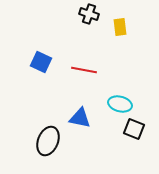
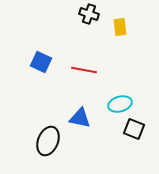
cyan ellipse: rotated 30 degrees counterclockwise
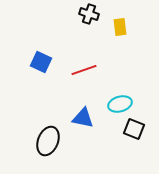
red line: rotated 30 degrees counterclockwise
blue triangle: moved 3 px right
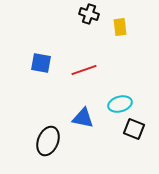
blue square: moved 1 px down; rotated 15 degrees counterclockwise
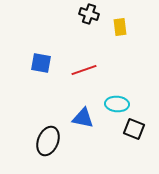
cyan ellipse: moved 3 px left; rotated 20 degrees clockwise
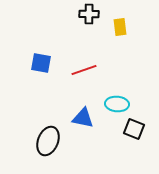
black cross: rotated 18 degrees counterclockwise
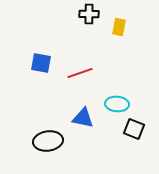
yellow rectangle: moved 1 px left; rotated 18 degrees clockwise
red line: moved 4 px left, 3 px down
black ellipse: rotated 60 degrees clockwise
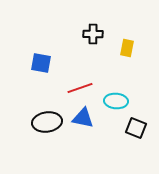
black cross: moved 4 px right, 20 px down
yellow rectangle: moved 8 px right, 21 px down
red line: moved 15 px down
cyan ellipse: moved 1 px left, 3 px up
black square: moved 2 px right, 1 px up
black ellipse: moved 1 px left, 19 px up
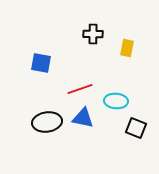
red line: moved 1 px down
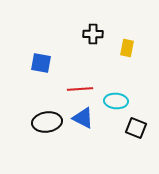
red line: rotated 15 degrees clockwise
blue triangle: rotated 15 degrees clockwise
